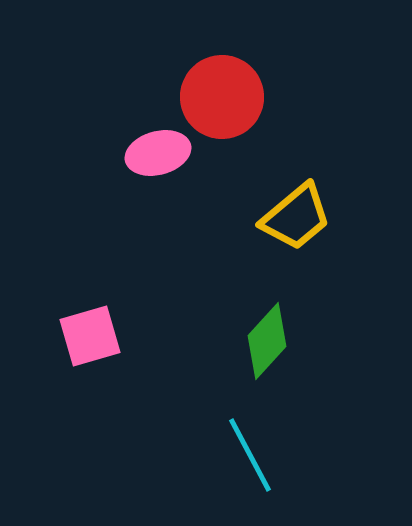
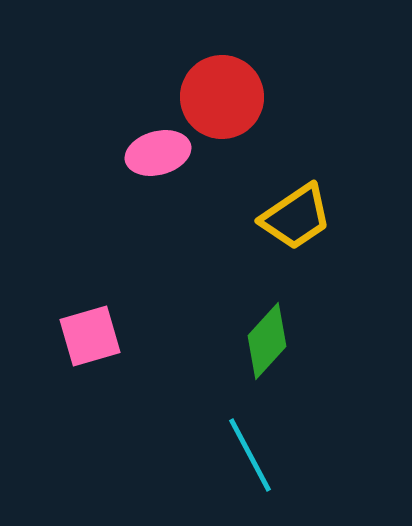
yellow trapezoid: rotated 6 degrees clockwise
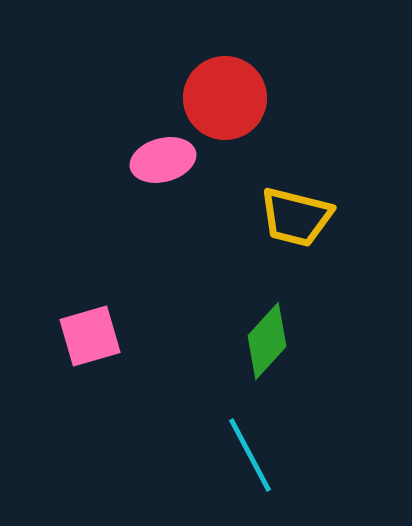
red circle: moved 3 px right, 1 px down
pink ellipse: moved 5 px right, 7 px down
yellow trapezoid: rotated 48 degrees clockwise
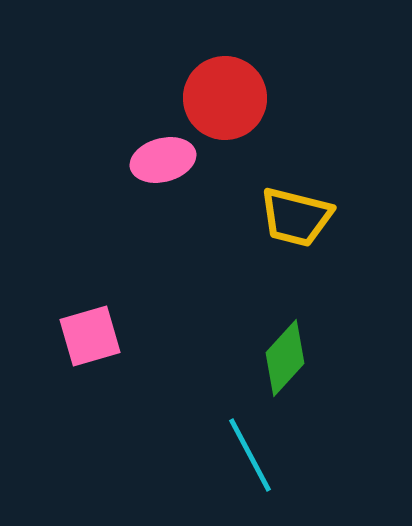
green diamond: moved 18 px right, 17 px down
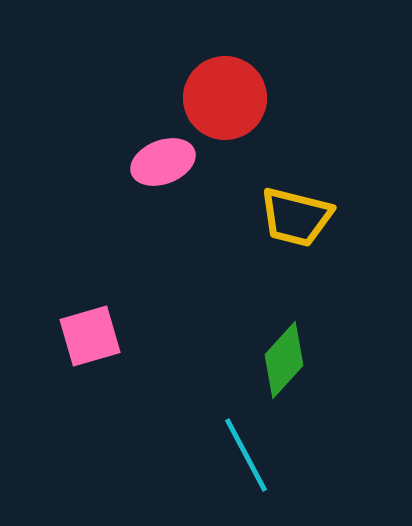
pink ellipse: moved 2 px down; rotated 6 degrees counterclockwise
green diamond: moved 1 px left, 2 px down
cyan line: moved 4 px left
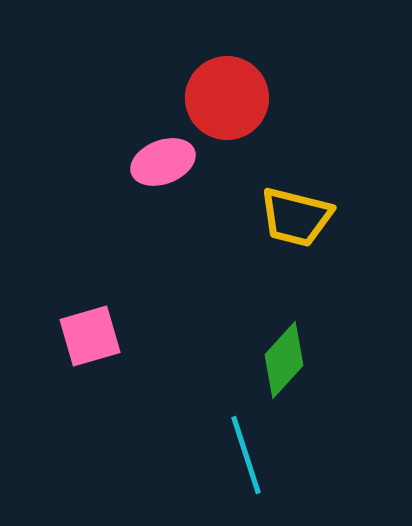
red circle: moved 2 px right
cyan line: rotated 10 degrees clockwise
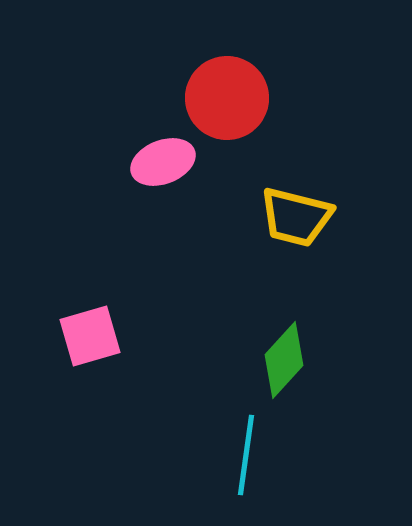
cyan line: rotated 26 degrees clockwise
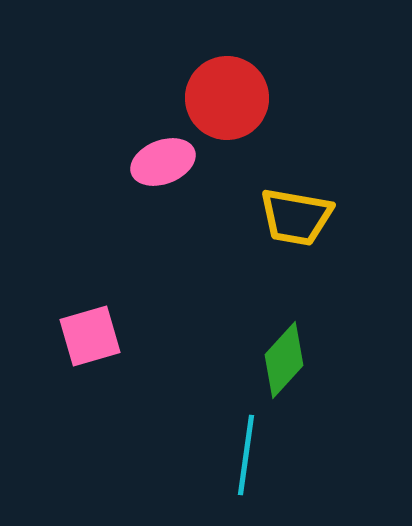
yellow trapezoid: rotated 4 degrees counterclockwise
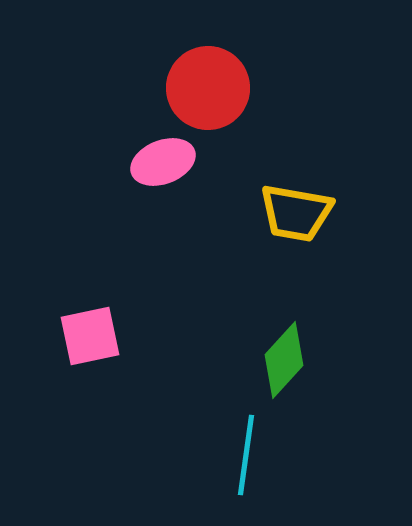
red circle: moved 19 px left, 10 px up
yellow trapezoid: moved 4 px up
pink square: rotated 4 degrees clockwise
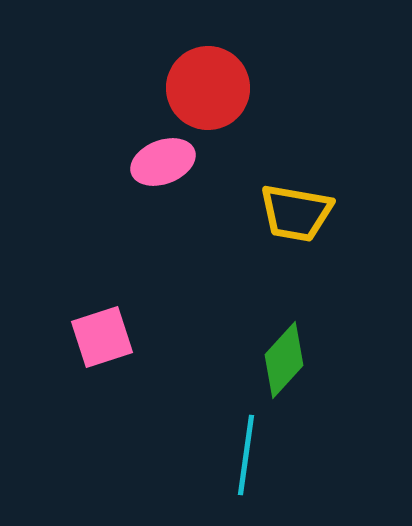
pink square: moved 12 px right, 1 px down; rotated 6 degrees counterclockwise
